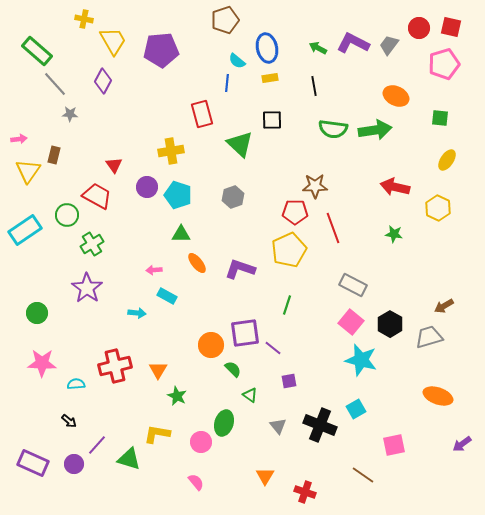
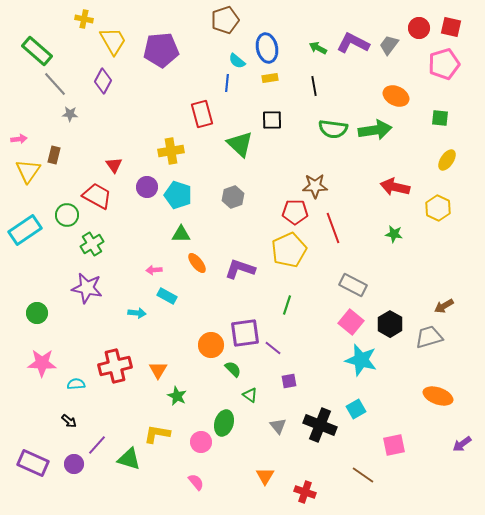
purple star at (87, 288): rotated 24 degrees counterclockwise
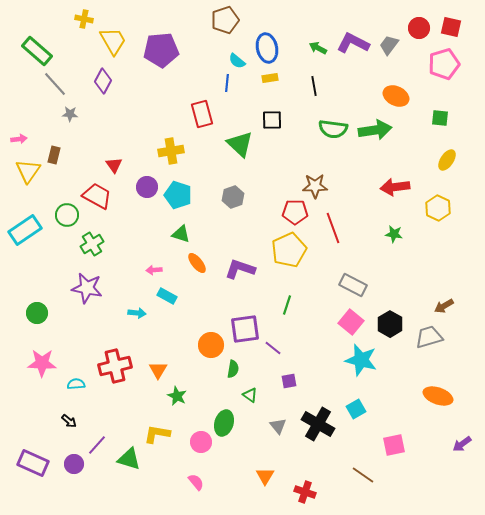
red arrow at (395, 187): rotated 20 degrees counterclockwise
green triangle at (181, 234): rotated 18 degrees clockwise
purple square at (245, 333): moved 4 px up
green semicircle at (233, 369): rotated 54 degrees clockwise
black cross at (320, 425): moved 2 px left, 1 px up; rotated 8 degrees clockwise
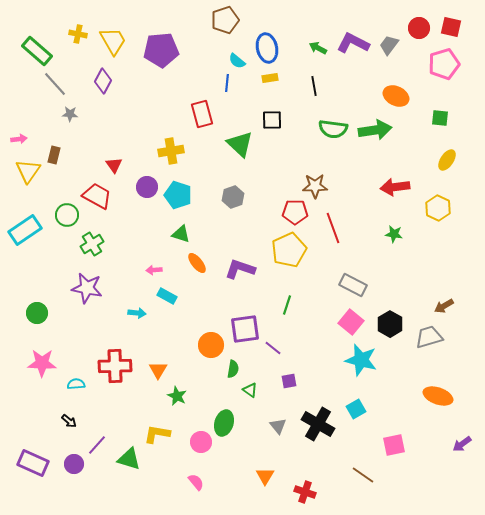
yellow cross at (84, 19): moved 6 px left, 15 px down
red cross at (115, 366): rotated 12 degrees clockwise
green triangle at (250, 395): moved 5 px up
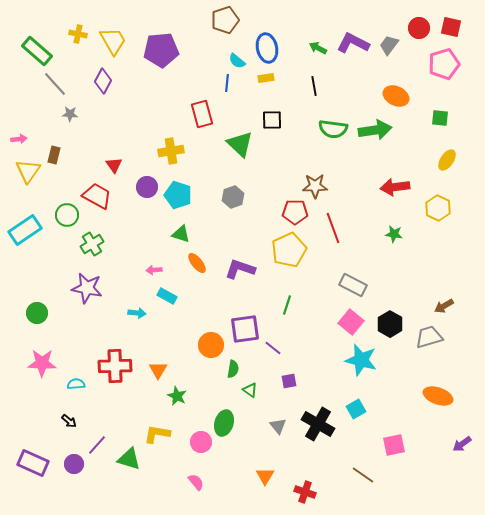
yellow rectangle at (270, 78): moved 4 px left
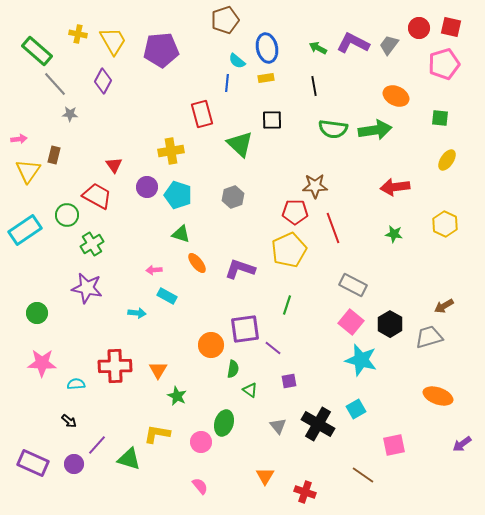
yellow hexagon at (438, 208): moved 7 px right, 16 px down
pink semicircle at (196, 482): moved 4 px right, 4 px down
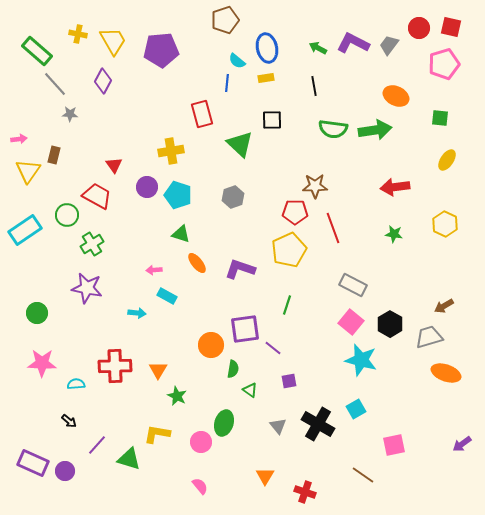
orange ellipse at (438, 396): moved 8 px right, 23 px up
purple circle at (74, 464): moved 9 px left, 7 px down
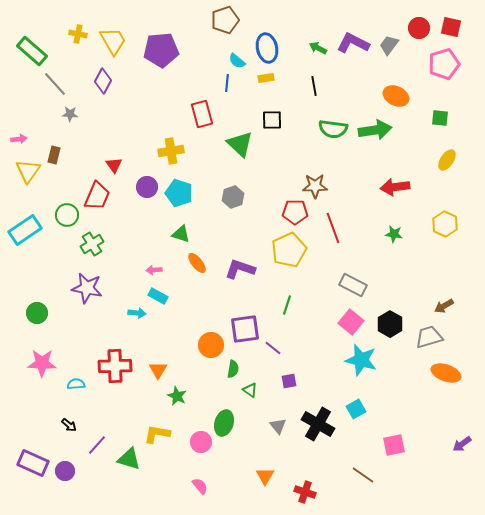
green rectangle at (37, 51): moved 5 px left
cyan pentagon at (178, 195): moved 1 px right, 2 px up
red trapezoid at (97, 196): rotated 84 degrees clockwise
cyan rectangle at (167, 296): moved 9 px left
black arrow at (69, 421): moved 4 px down
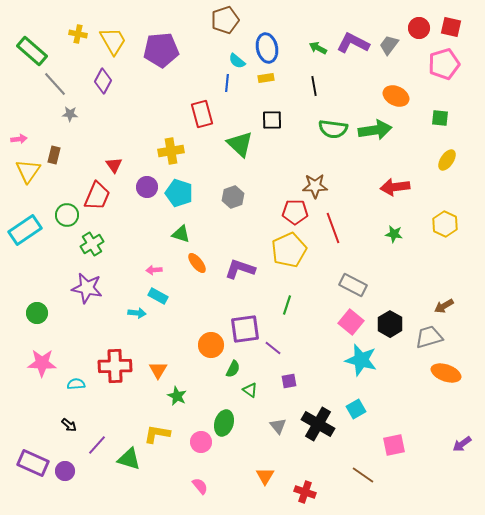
green semicircle at (233, 369): rotated 18 degrees clockwise
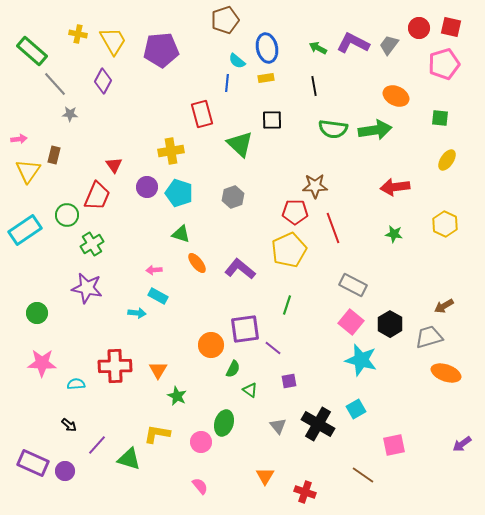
purple L-shape at (240, 269): rotated 20 degrees clockwise
